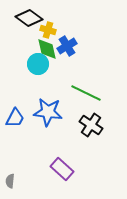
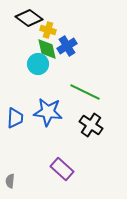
green line: moved 1 px left, 1 px up
blue trapezoid: rotated 25 degrees counterclockwise
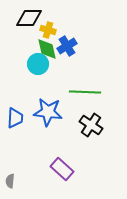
black diamond: rotated 36 degrees counterclockwise
green line: rotated 24 degrees counterclockwise
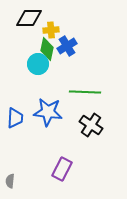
yellow cross: moved 3 px right; rotated 21 degrees counterclockwise
green diamond: rotated 25 degrees clockwise
purple rectangle: rotated 75 degrees clockwise
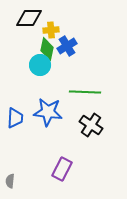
cyan circle: moved 2 px right, 1 px down
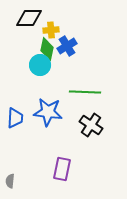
purple rectangle: rotated 15 degrees counterclockwise
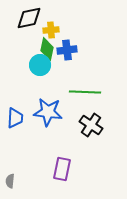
black diamond: rotated 12 degrees counterclockwise
blue cross: moved 4 px down; rotated 24 degrees clockwise
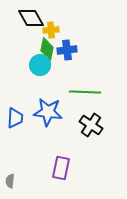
black diamond: moved 2 px right; rotated 72 degrees clockwise
purple rectangle: moved 1 px left, 1 px up
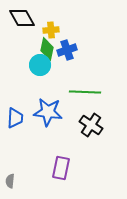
black diamond: moved 9 px left
blue cross: rotated 12 degrees counterclockwise
